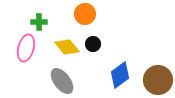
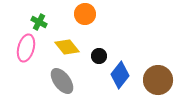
green cross: rotated 28 degrees clockwise
black circle: moved 6 px right, 12 px down
blue diamond: rotated 16 degrees counterclockwise
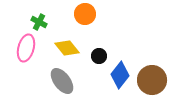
yellow diamond: moved 1 px down
brown circle: moved 6 px left
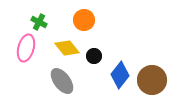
orange circle: moved 1 px left, 6 px down
black circle: moved 5 px left
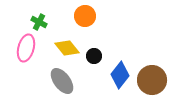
orange circle: moved 1 px right, 4 px up
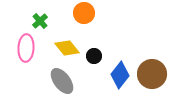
orange circle: moved 1 px left, 3 px up
green cross: moved 1 px right, 1 px up; rotated 21 degrees clockwise
pink ellipse: rotated 12 degrees counterclockwise
brown circle: moved 6 px up
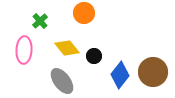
pink ellipse: moved 2 px left, 2 px down
brown circle: moved 1 px right, 2 px up
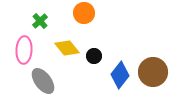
gray ellipse: moved 19 px left
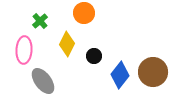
yellow diamond: moved 4 px up; rotated 65 degrees clockwise
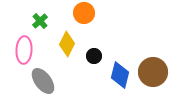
blue diamond: rotated 24 degrees counterclockwise
